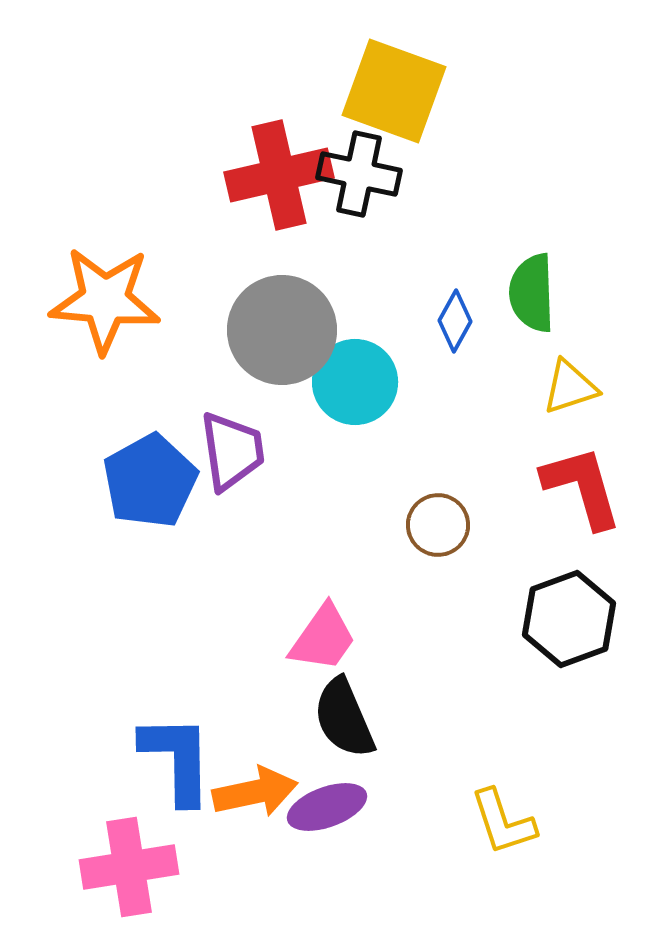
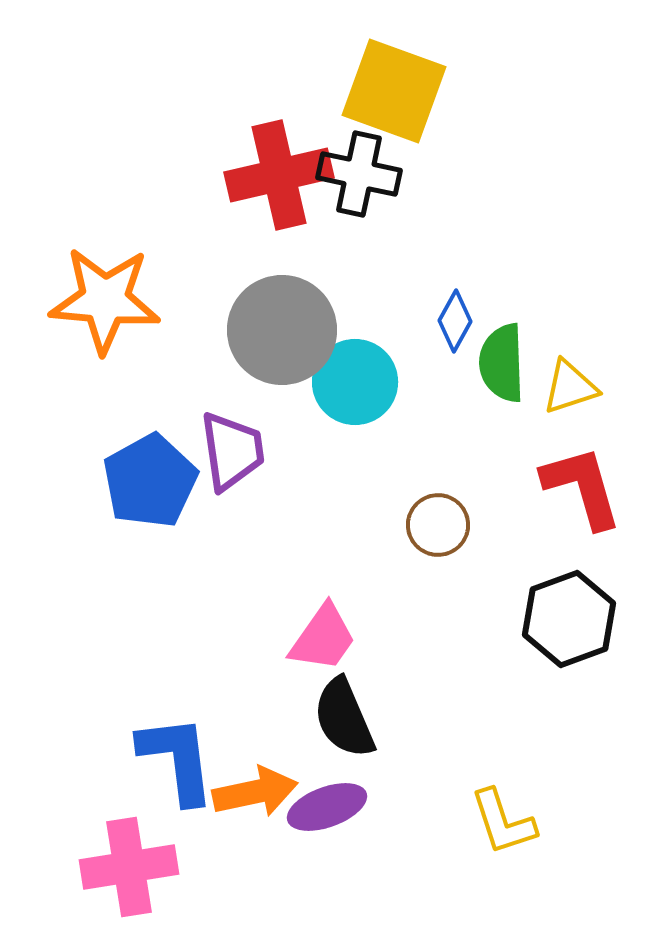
green semicircle: moved 30 px left, 70 px down
blue L-shape: rotated 6 degrees counterclockwise
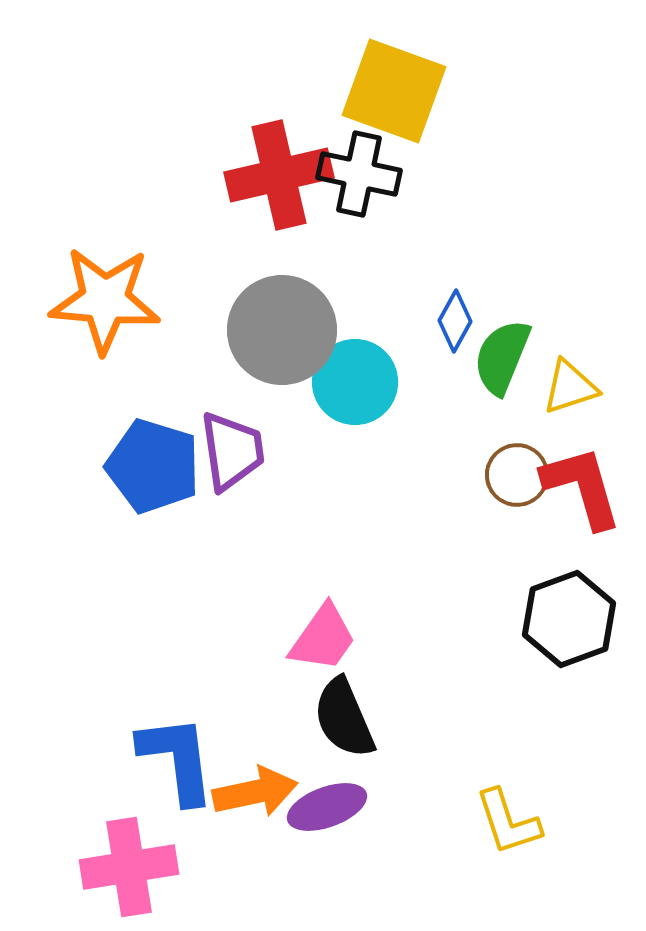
green semicircle: moved 6 px up; rotated 24 degrees clockwise
blue pentagon: moved 3 px right, 15 px up; rotated 26 degrees counterclockwise
brown circle: moved 79 px right, 50 px up
yellow L-shape: moved 5 px right
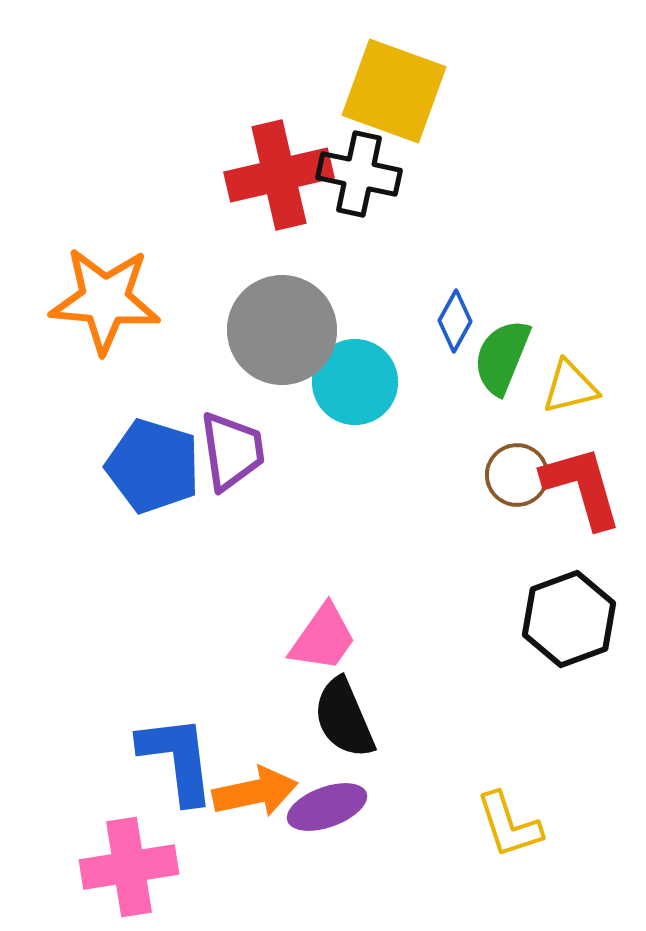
yellow triangle: rotated 4 degrees clockwise
yellow L-shape: moved 1 px right, 3 px down
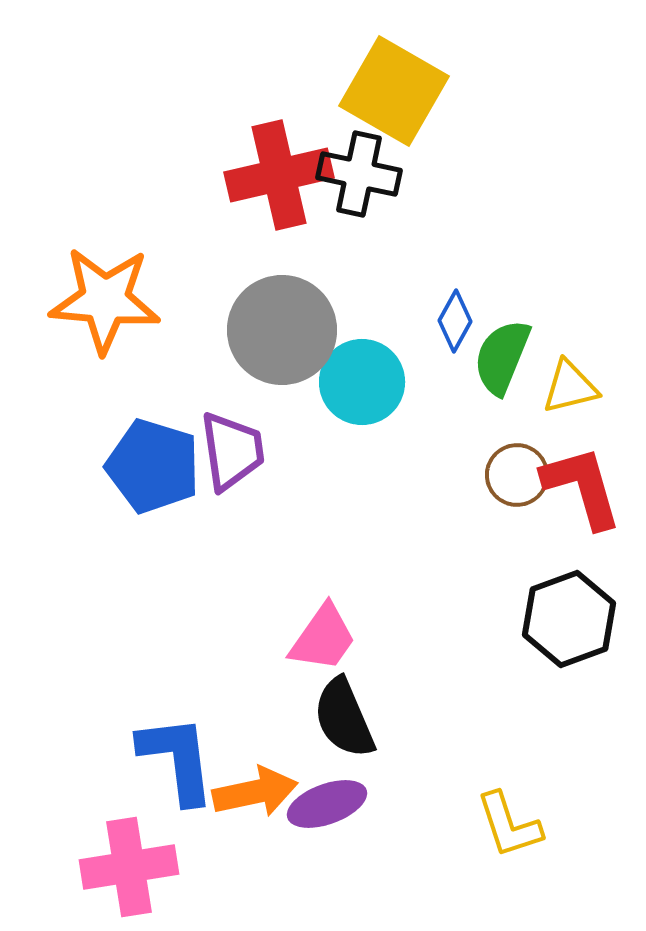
yellow square: rotated 10 degrees clockwise
cyan circle: moved 7 px right
purple ellipse: moved 3 px up
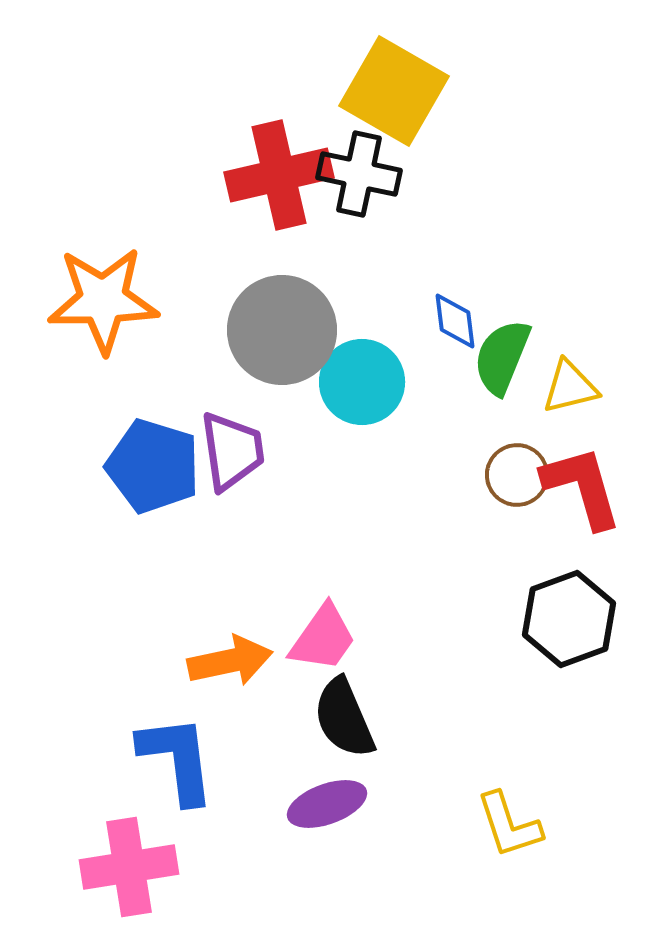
orange star: moved 2 px left; rotated 6 degrees counterclockwise
blue diamond: rotated 36 degrees counterclockwise
orange arrow: moved 25 px left, 131 px up
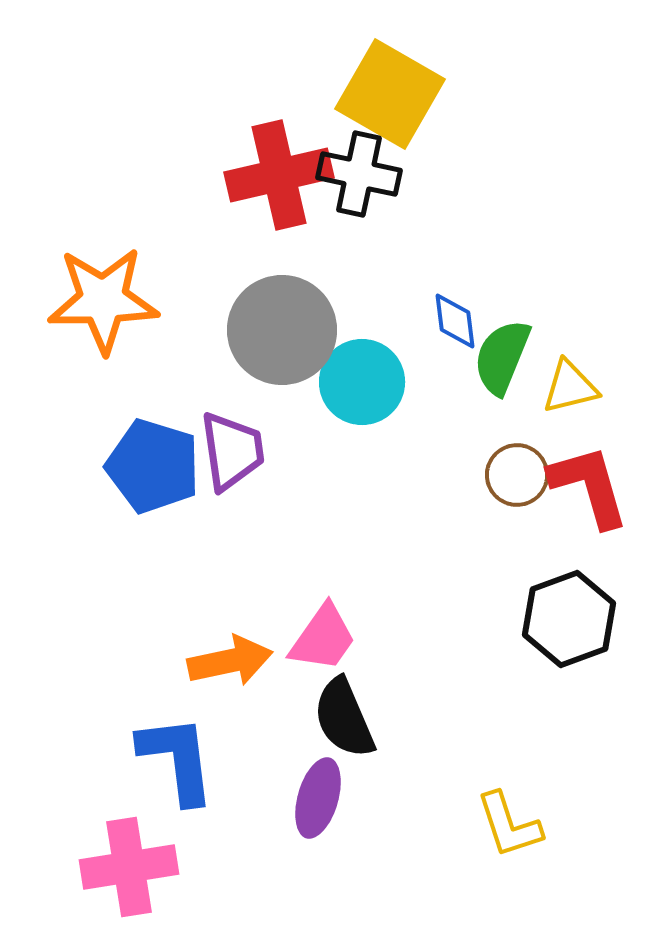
yellow square: moved 4 px left, 3 px down
red L-shape: moved 7 px right, 1 px up
purple ellipse: moved 9 px left, 6 px up; rotated 54 degrees counterclockwise
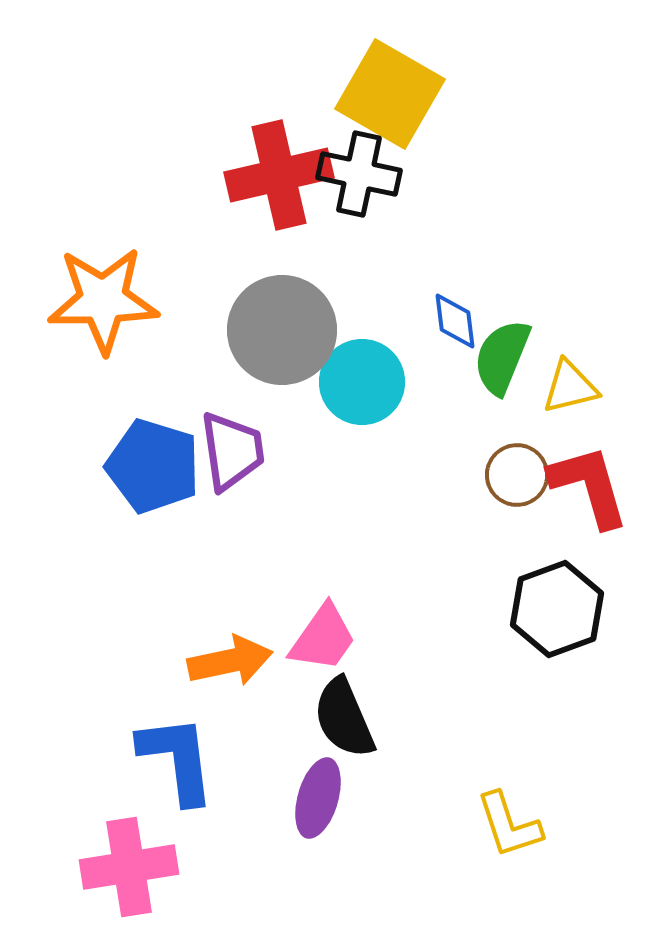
black hexagon: moved 12 px left, 10 px up
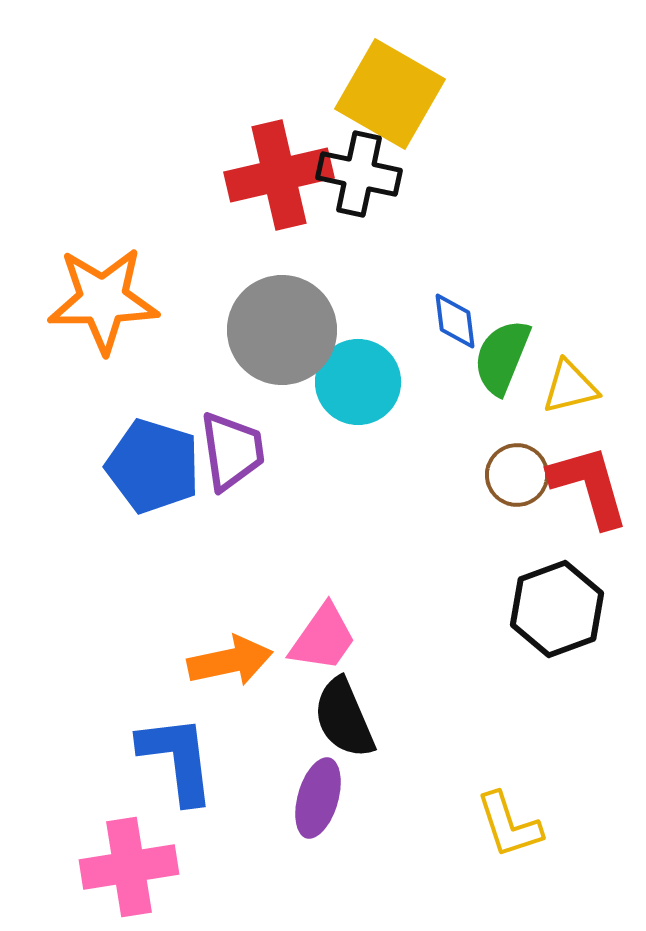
cyan circle: moved 4 px left
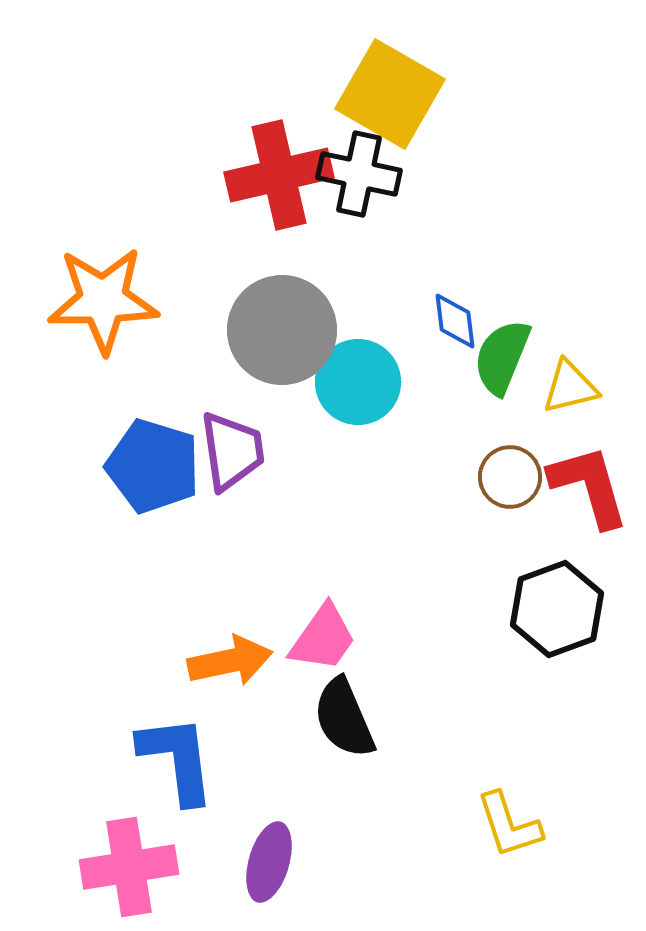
brown circle: moved 7 px left, 2 px down
purple ellipse: moved 49 px left, 64 px down
